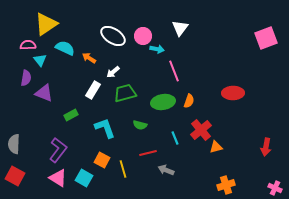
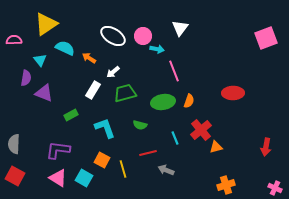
pink semicircle: moved 14 px left, 5 px up
purple L-shape: rotated 120 degrees counterclockwise
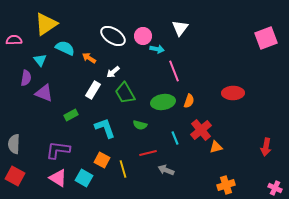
green trapezoid: rotated 105 degrees counterclockwise
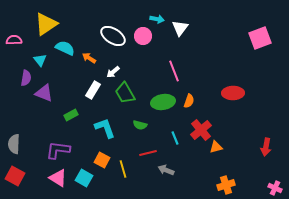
pink square: moved 6 px left
cyan arrow: moved 30 px up
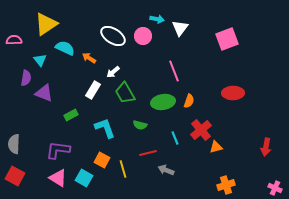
pink square: moved 33 px left, 1 px down
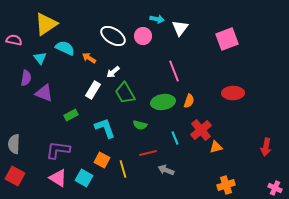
pink semicircle: rotated 14 degrees clockwise
cyan triangle: moved 2 px up
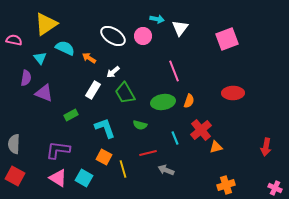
orange square: moved 2 px right, 3 px up
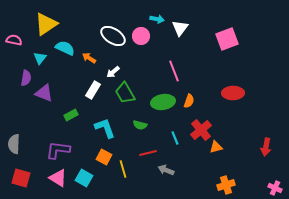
pink circle: moved 2 px left
cyan triangle: rotated 16 degrees clockwise
red square: moved 6 px right, 2 px down; rotated 12 degrees counterclockwise
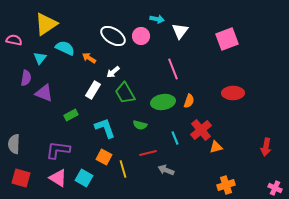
white triangle: moved 3 px down
pink line: moved 1 px left, 2 px up
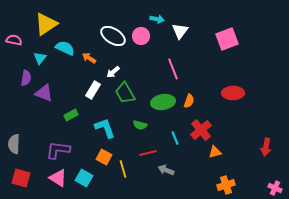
orange triangle: moved 1 px left, 5 px down
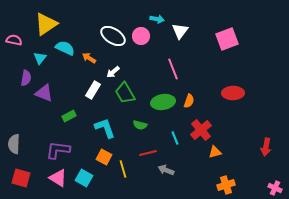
green rectangle: moved 2 px left, 1 px down
